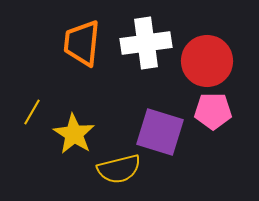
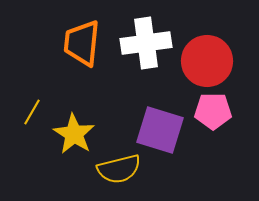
purple square: moved 2 px up
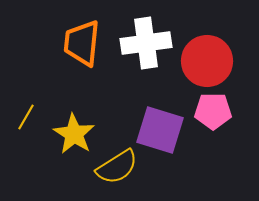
yellow line: moved 6 px left, 5 px down
yellow semicircle: moved 2 px left, 2 px up; rotated 18 degrees counterclockwise
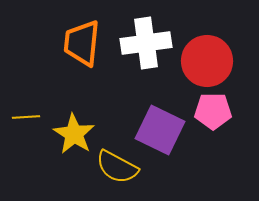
yellow line: rotated 56 degrees clockwise
purple square: rotated 9 degrees clockwise
yellow semicircle: rotated 60 degrees clockwise
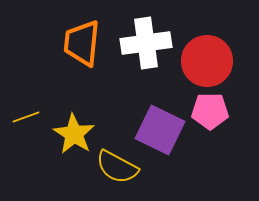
pink pentagon: moved 3 px left
yellow line: rotated 16 degrees counterclockwise
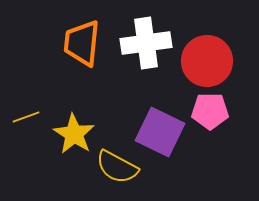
purple square: moved 2 px down
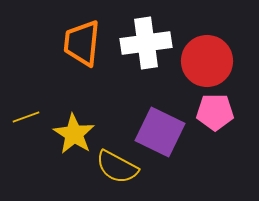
pink pentagon: moved 5 px right, 1 px down
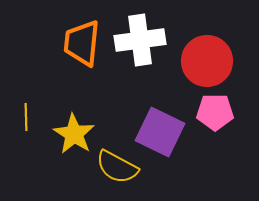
white cross: moved 6 px left, 3 px up
yellow line: rotated 72 degrees counterclockwise
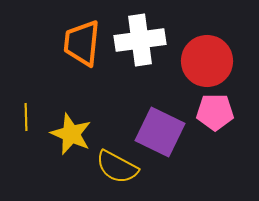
yellow star: moved 3 px left; rotated 9 degrees counterclockwise
